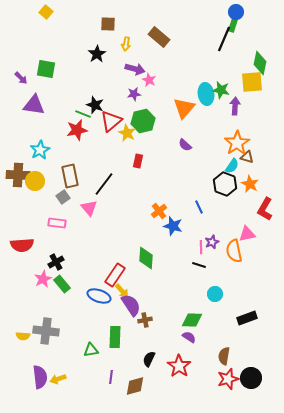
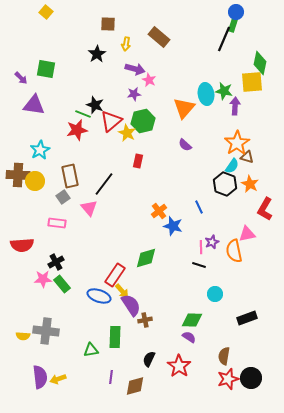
green star at (221, 90): moved 3 px right, 1 px down
green diamond at (146, 258): rotated 70 degrees clockwise
pink star at (43, 279): rotated 24 degrees clockwise
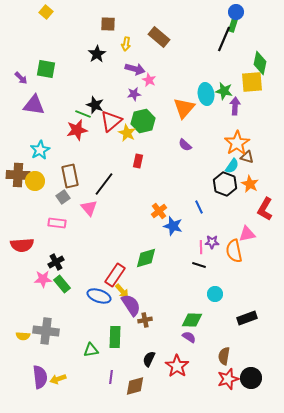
purple star at (212, 242): rotated 24 degrees clockwise
red star at (179, 366): moved 2 px left
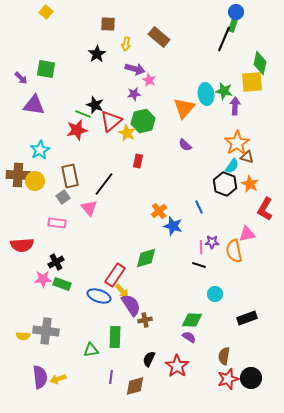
green rectangle at (62, 284): rotated 30 degrees counterclockwise
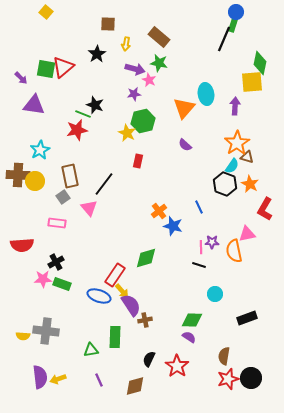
green star at (224, 91): moved 65 px left, 28 px up
red triangle at (111, 121): moved 48 px left, 54 px up
purple line at (111, 377): moved 12 px left, 3 px down; rotated 32 degrees counterclockwise
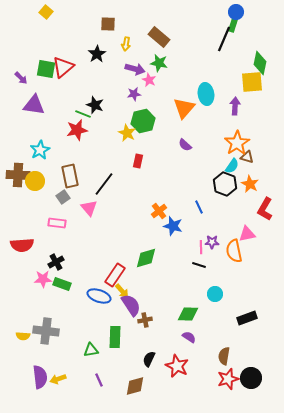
green diamond at (192, 320): moved 4 px left, 6 px up
red star at (177, 366): rotated 10 degrees counterclockwise
